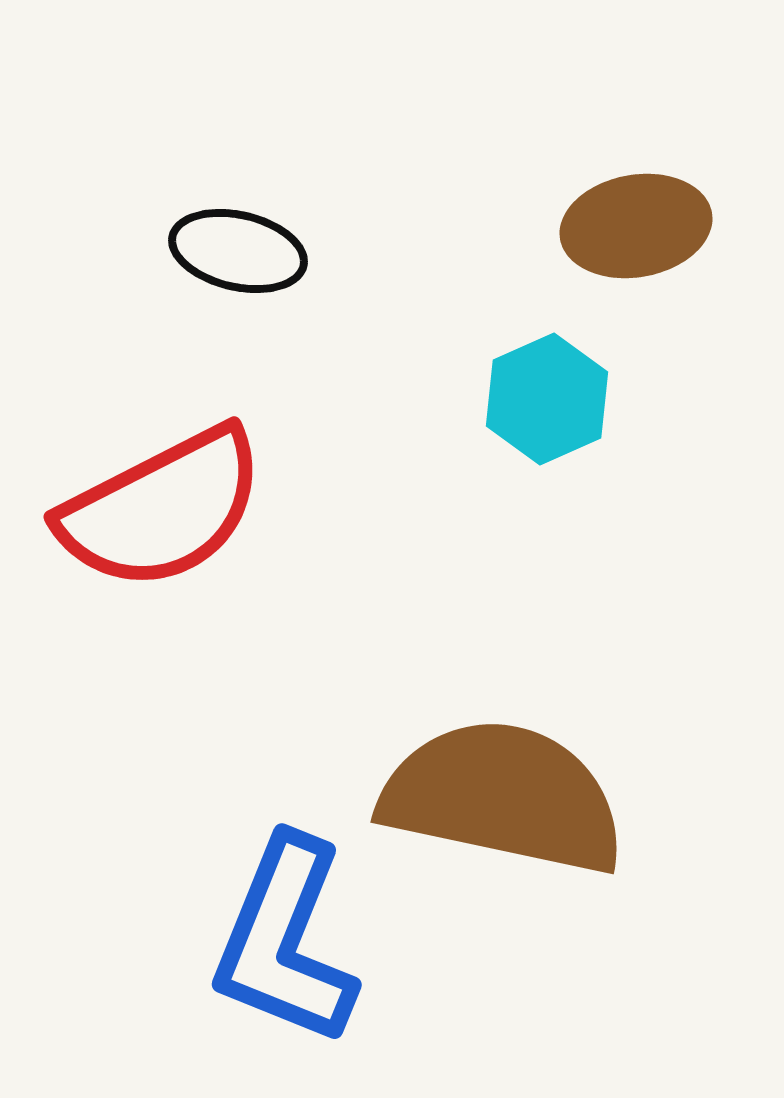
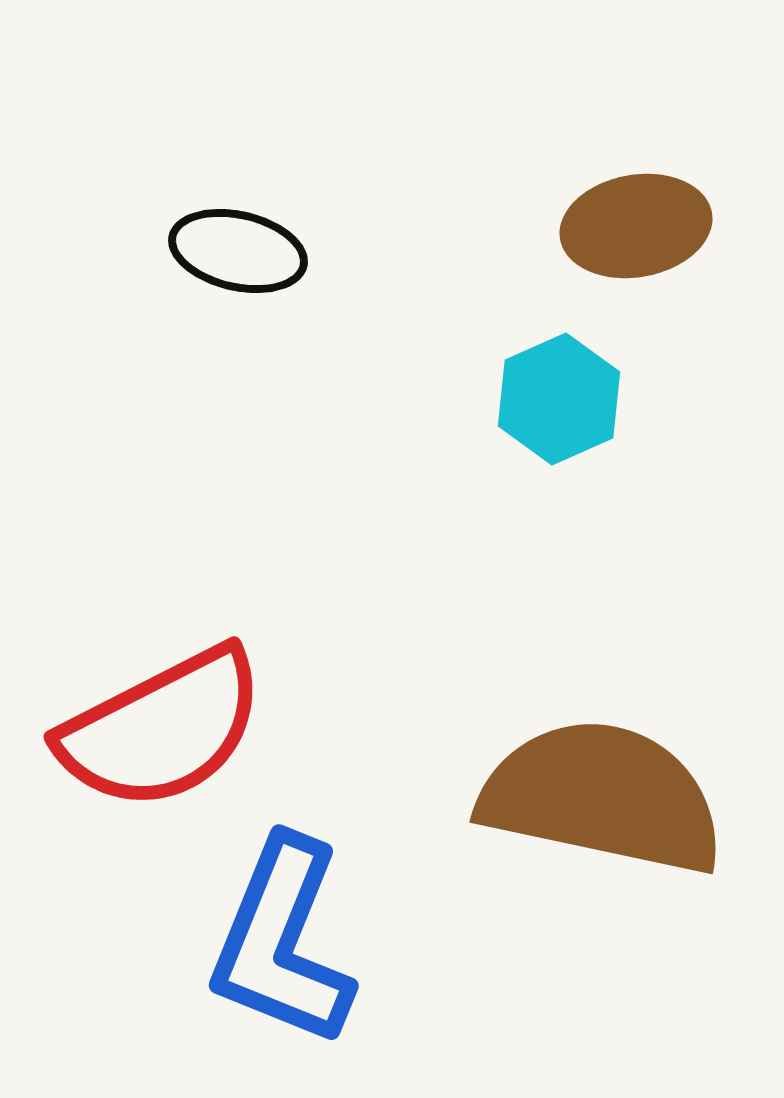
cyan hexagon: moved 12 px right
red semicircle: moved 220 px down
brown semicircle: moved 99 px right
blue L-shape: moved 3 px left, 1 px down
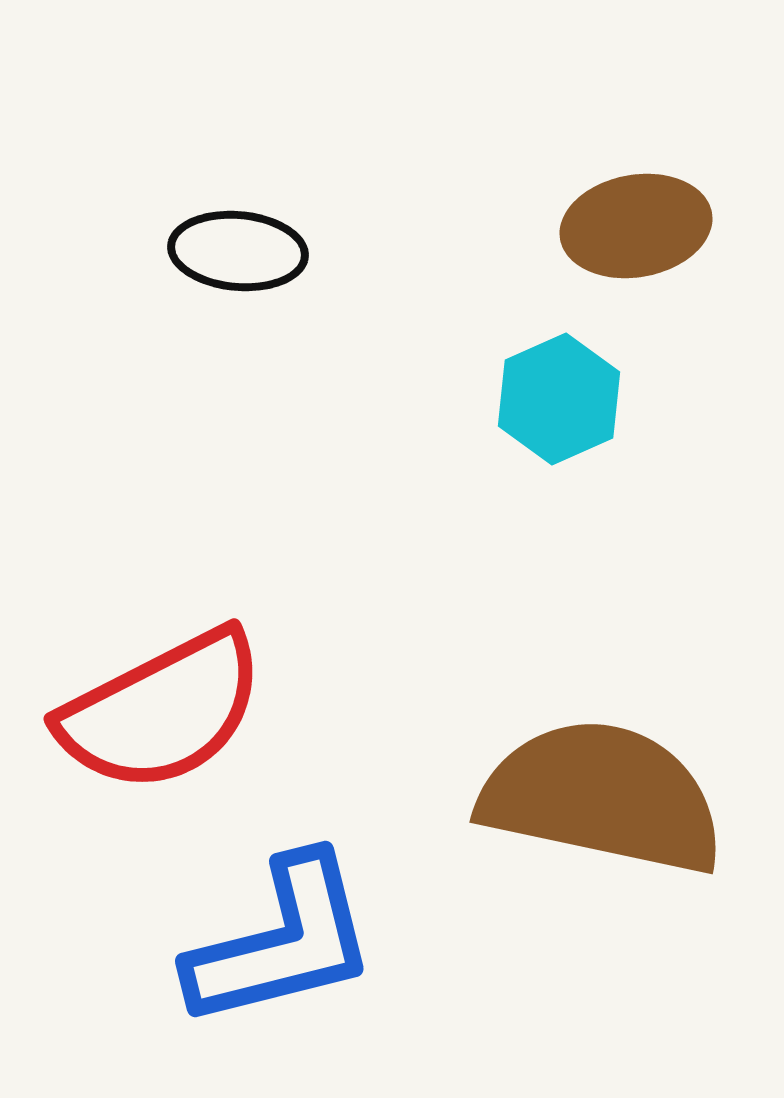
black ellipse: rotated 8 degrees counterclockwise
red semicircle: moved 18 px up
blue L-shape: rotated 126 degrees counterclockwise
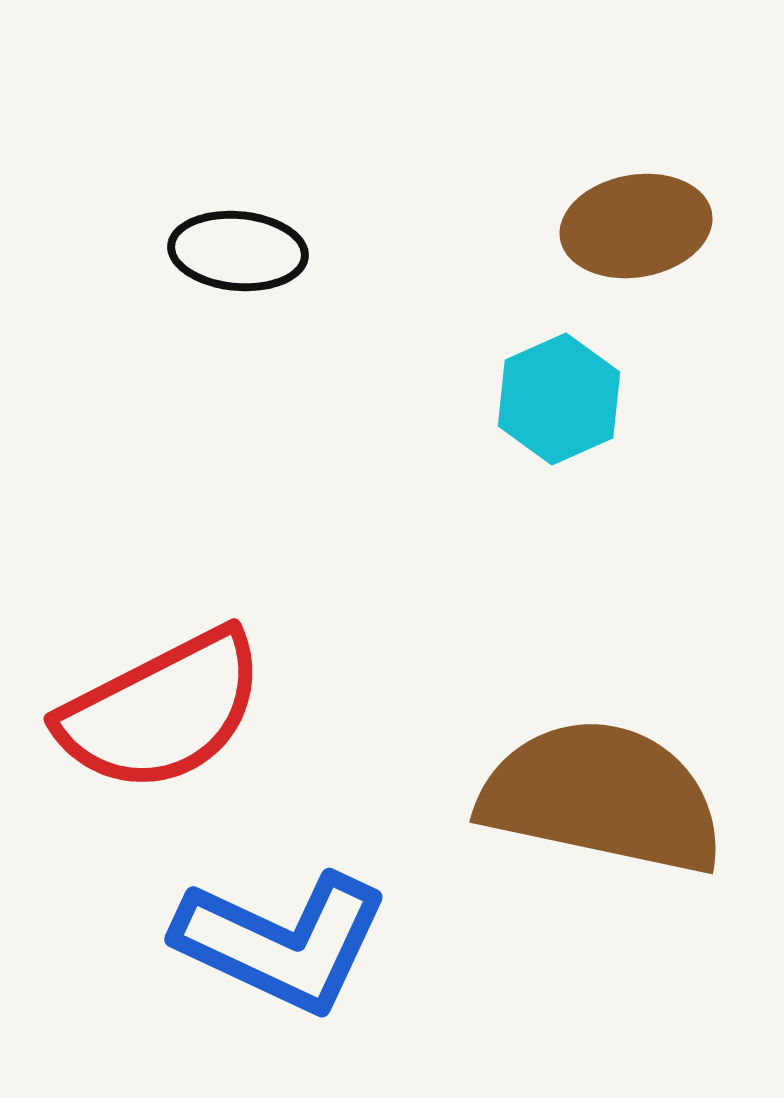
blue L-shape: rotated 39 degrees clockwise
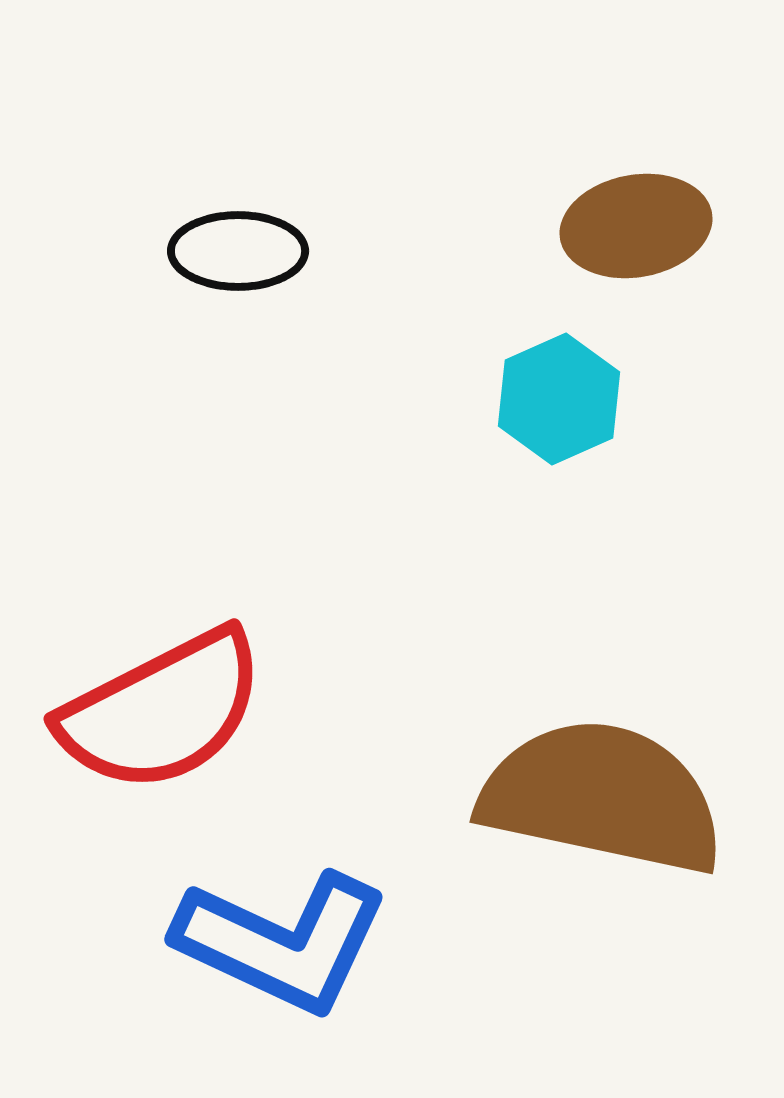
black ellipse: rotated 5 degrees counterclockwise
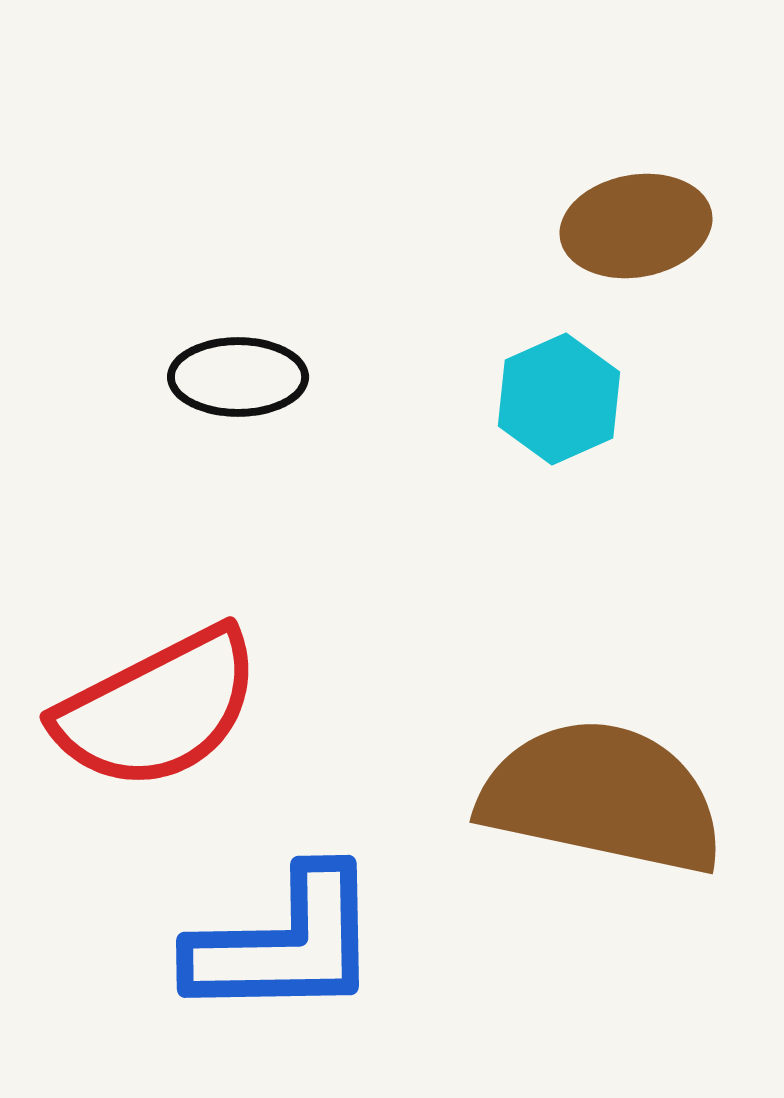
black ellipse: moved 126 px down
red semicircle: moved 4 px left, 2 px up
blue L-shape: moved 3 px right, 2 px down; rotated 26 degrees counterclockwise
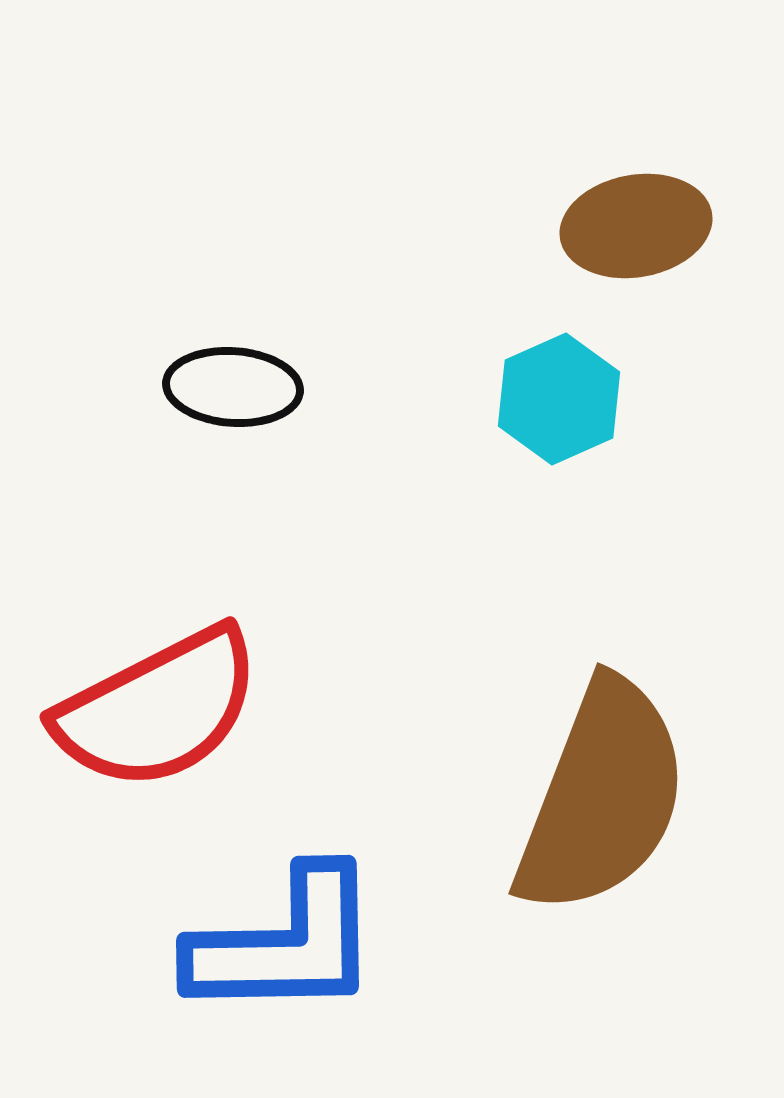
black ellipse: moved 5 px left, 10 px down; rotated 4 degrees clockwise
brown semicircle: rotated 99 degrees clockwise
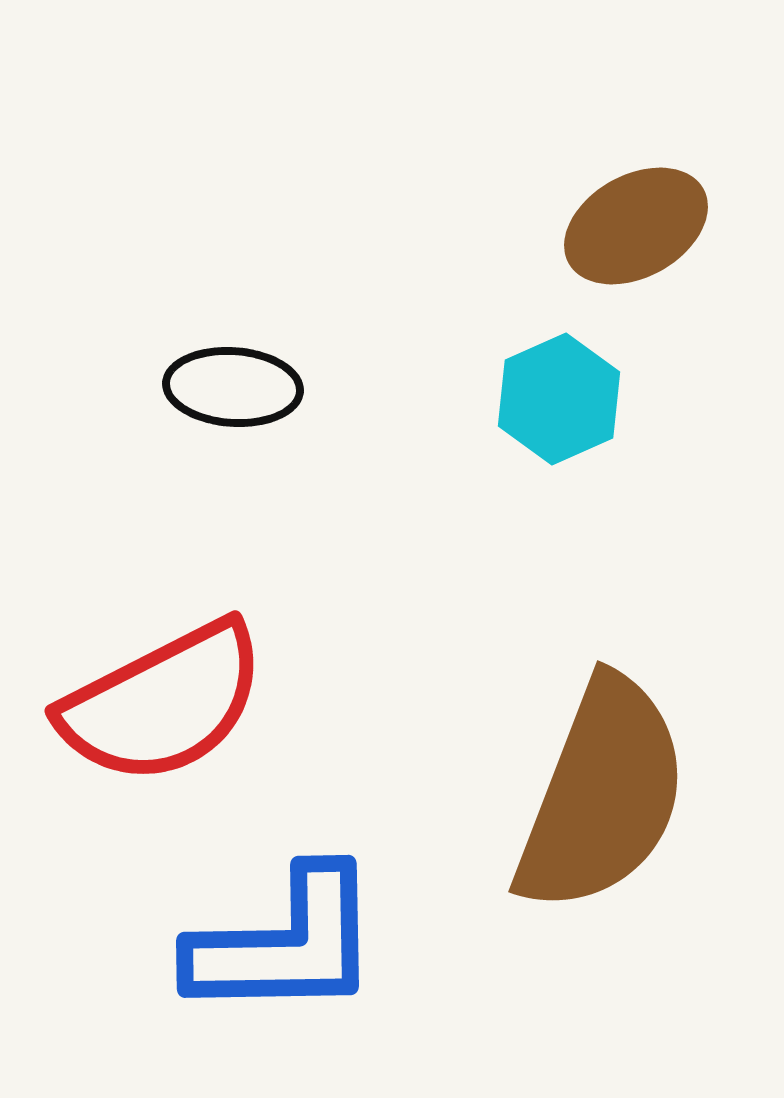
brown ellipse: rotated 19 degrees counterclockwise
red semicircle: moved 5 px right, 6 px up
brown semicircle: moved 2 px up
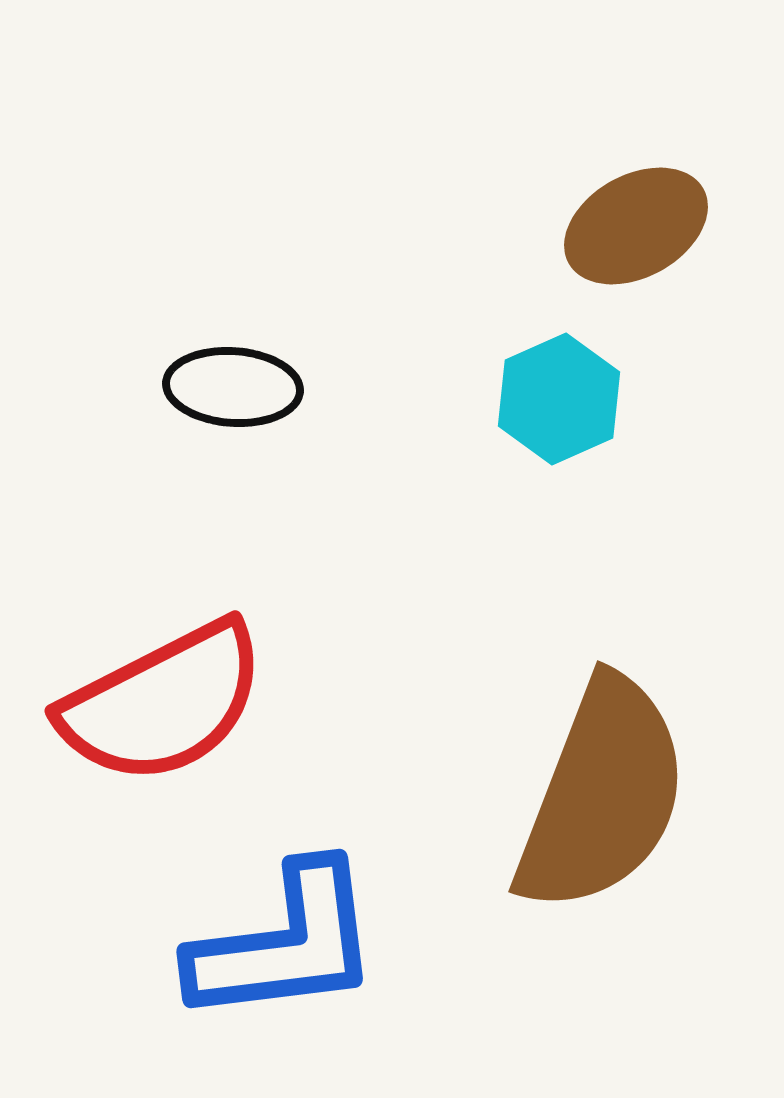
blue L-shape: rotated 6 degrees counterclockwise
